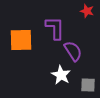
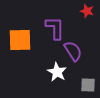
orange square: moved 1 px left
white star: moved 4 px left, 3 px up
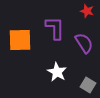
purple semicircle: moved 11 px right, 8 px up
gray square: rotated 28 degrees clockwise
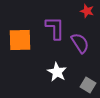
purple semicircle: moved 4 px left
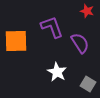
purple L-shape: moved 3 px left, 1 px up; rotated 20 degrees counterclockwise
orange square: moved 4 px left, 1 px down
gray square: moved 1 px up
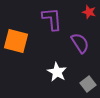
red star: moved 2 px right, 1 px down
purple L-shape: moved 8 px up; rotated 15 degrees clockwise
orange square: rotated 15 degrees clockwise
gray square: rotated 21 degrees clockwise
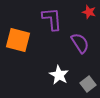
orange square: moved 2 px right, 1 px up
white star: moved 2 px right, 3 px down
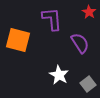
red star: rotated 16 degrees clockwise
